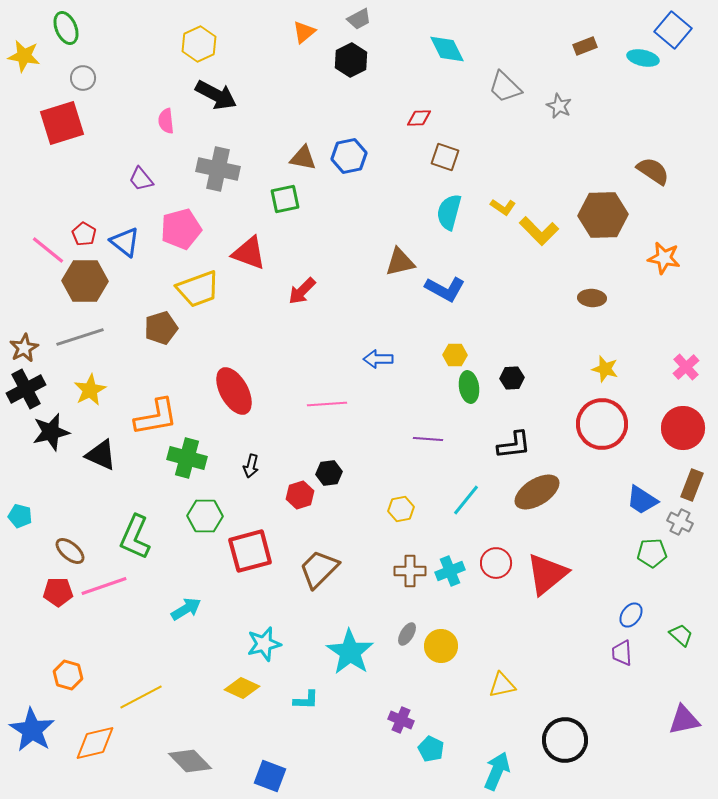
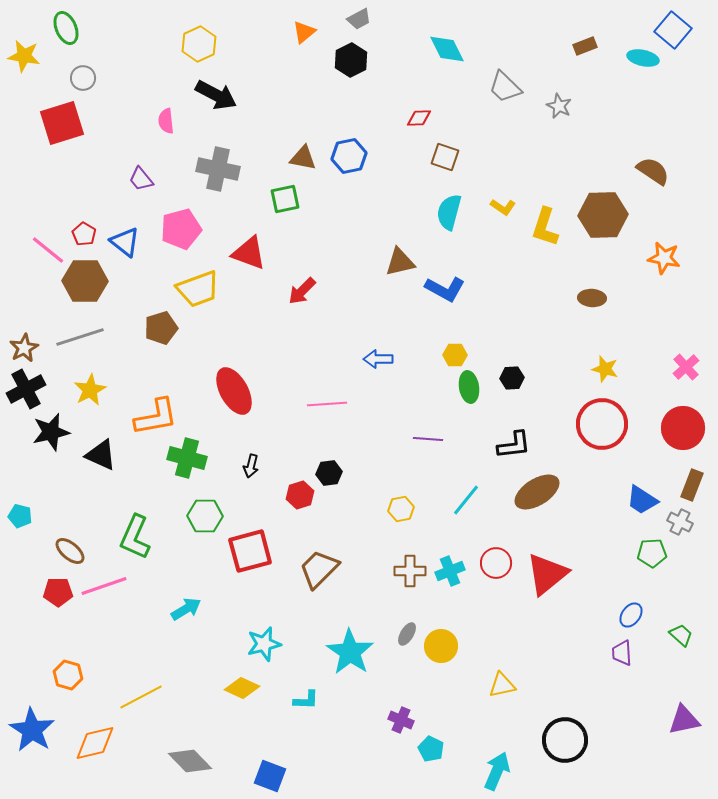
yellow L-shape at (539, 231): moved 6 px right, 4 px up; rotated 63 degrees clockwise
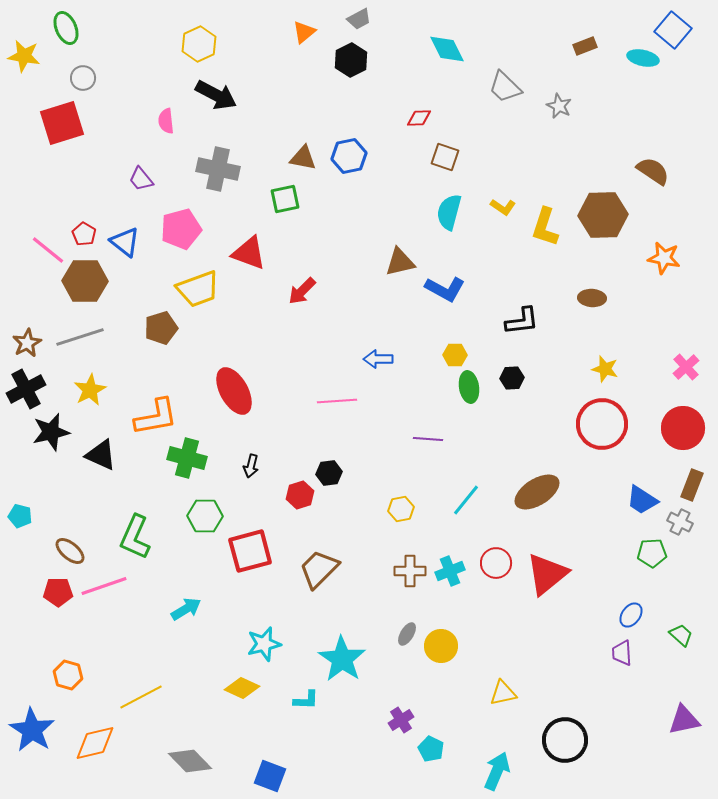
brown star at (24, 348): moved 3 px right, 5 px up
pink line at (327, 404): moved 10 px right, 3 px up
black L-shape at (514, 445): moved 8 px right, 124 px up
cyan star at (350, 652): moved 8 px left, 7 px down
yellow triangle at (502, 685): moved 1 px right, 8 px down
purple cross at (401, 720): rotated 35 degrees clockwise
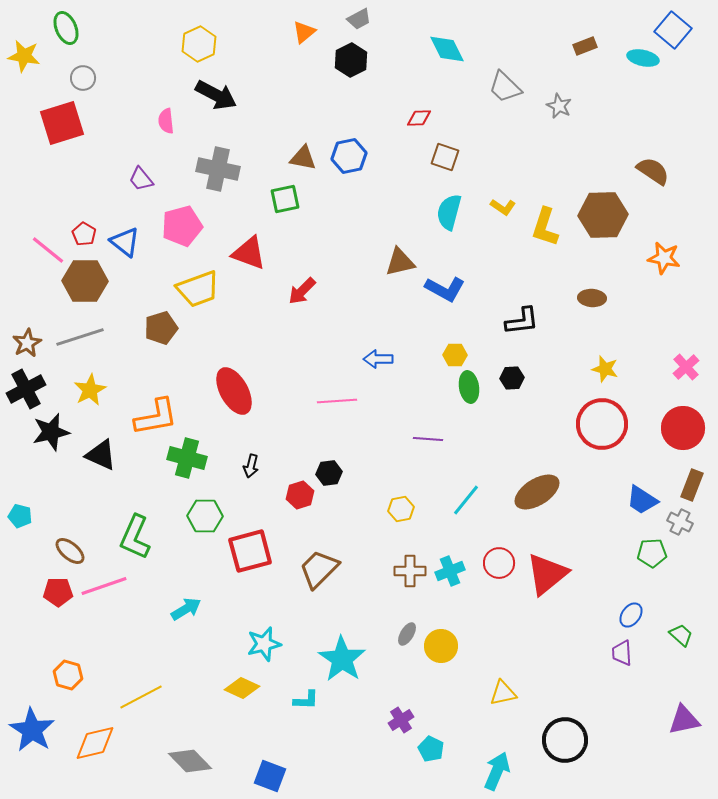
pink pentagon at (181, 229): moved 1 px right, 3 px up
red circle at (496, 563): moved 3 px right
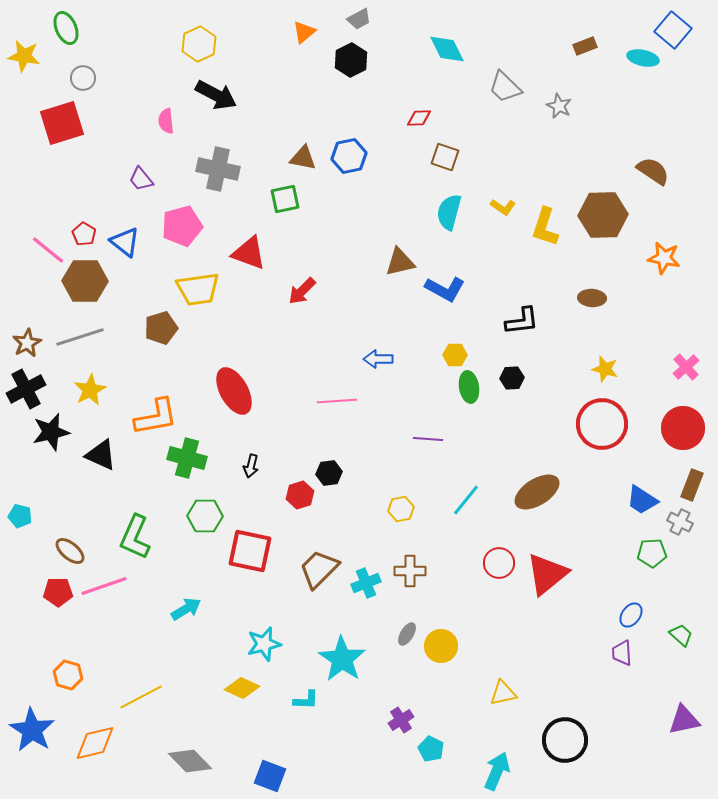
yellow trapezoid at (198, 289): rotated 12 degrees clockwise
red square at (250, 551): rotated 27 degrees clockwise
cyan cross at (450, 571): moved 84 px left, 12 px down
